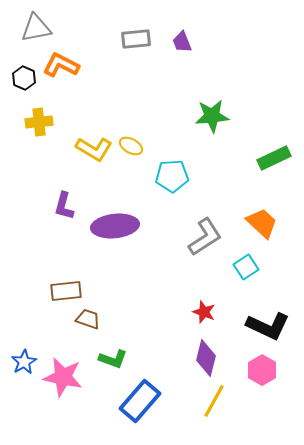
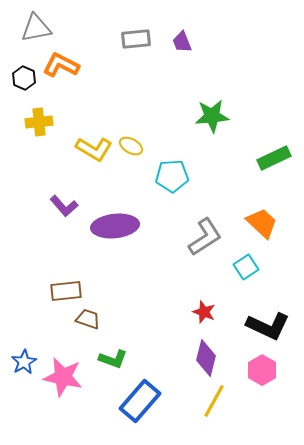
purple L-shape: rotated 56 degrees counterclockwise
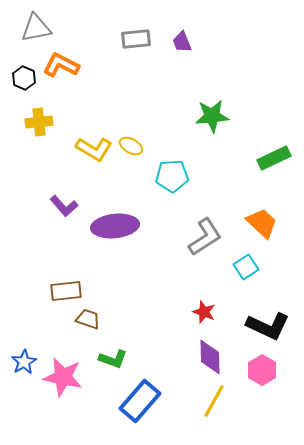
purple diamond: moved 4 px right, 1 px up; rotated 15 degrees counterclockwise
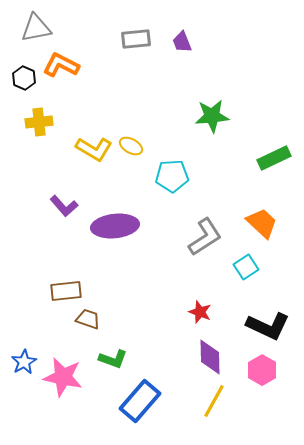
red star: moved 4 px left
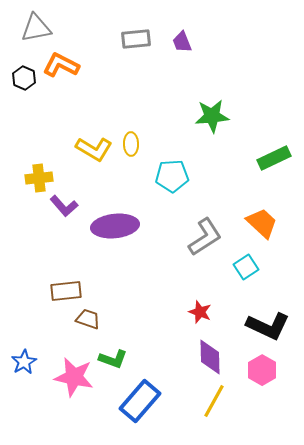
yellow cross: moved 56 px down
yellow ellipse: moved 2 px up; rotated 60 degrees clockwise
pink star: moved 11 px right
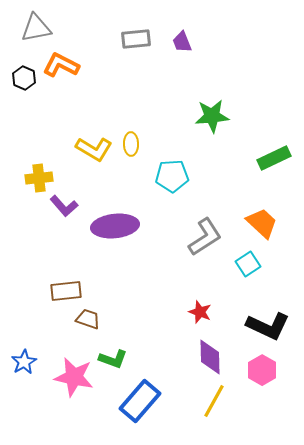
cyan square: moved 2 px right, 3 px up
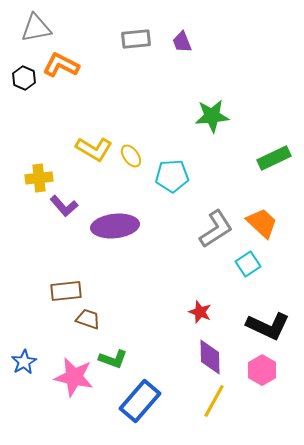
yellow ellipse: moved 12 px down; rotated 35 degrees counterclockwise
gray L-shape: moved 11 px right, 8 px up
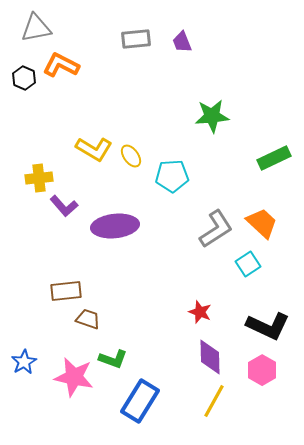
blue rectangle: rotated 9 degrees counterclockwise
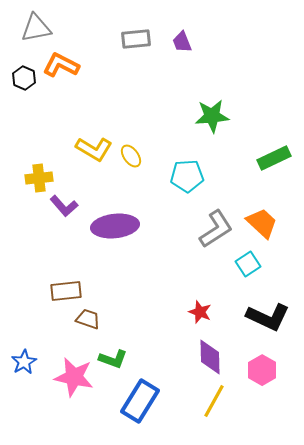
cyan pentagon: moved 15 px right
black L-shape: moved 9 px up
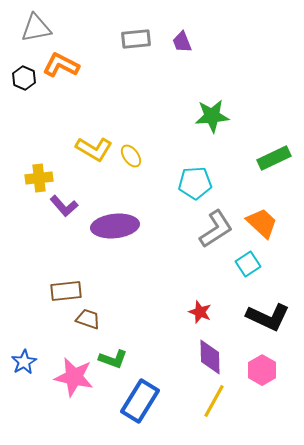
cyan pentagon: moved 8 px right, 7 px down
